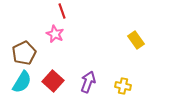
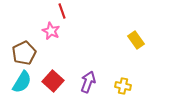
pink star: moved 4 px left, 3 px up
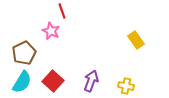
purple arrow: moved 3 px right, 1 px up
yellow cross: moved 3 px right
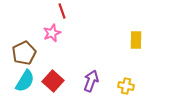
pink star: moved 1 px right, 2 px down; rotated 24 degrees clockwise
yellow rectangle: rotated 36 degrees clockwise
cyan semicircle: moved 3 px right, 1 px up
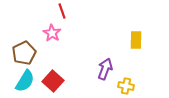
pink star: rotated 18 degrees counterclockwise
purple arrow: moved 14 px right, 12 px up
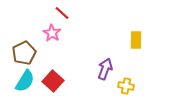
red line: moved 2 px down; rotated 28 degrees counterclockwise
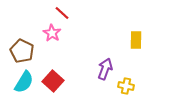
brown pentagon: moved 2 px left, 2 px up; rotated 20 degrees counterclockwise
cyan semicircle: moved 1 px left, 1 px down
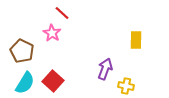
cyan semicircle: moved 1 px right, 1 px down
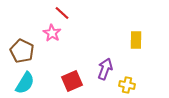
red square: moved 19 px right; rotated 25 degrees clockwise
yellow cross: moved 1 px right, 1 px up
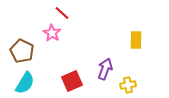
yellow cross: moved 1 px right; rotated 21 degrees counterclockwise
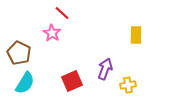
yellow rectangle: moved 5 px up
brown pentagon: moved 3 px left, 2 px down
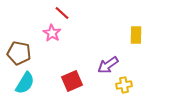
brown pentagon: rotated 15 degrees counterclockwise
purple arrow: moved 3 px right, 4 px up; rotated 145 degrees counterclockwise
yellow cross: moved 4 px left
